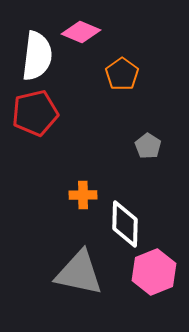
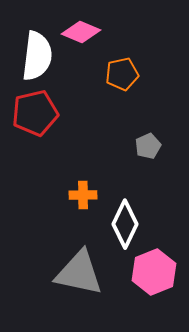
orange pentagon: rotated 24 degrees clockwise
gray pentagon: rotated 15 degrees clockwise
white diamond: rotated 24 degrees clockwise
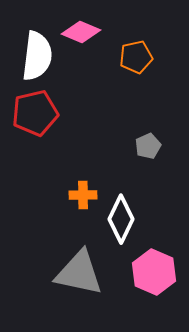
orange pentagon: moved 14 px right, 17 px up
white diamond: moved 4 px left, 5 px up
pink hexagon: rotated 15 degrees counterclockwise
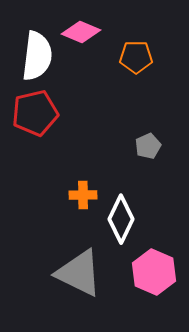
orange pentagon: rotated 12 degrees clockwise
gray triangle: rotated 14 degrees clockwise
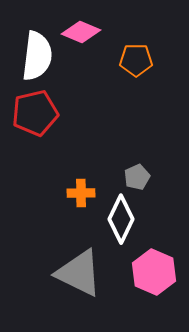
orange pentagon: moved 3 px down
gray pentagon: moved 11 px left, 31 px down
orange cross: moved 2 px left, 2 px up
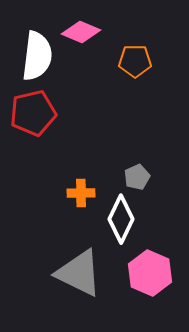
orange pentagon: moved 1 px left, 1 px down
red pentagon: moved 2 px left
pink hexagon: moved 4 px left, 1 px down
